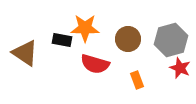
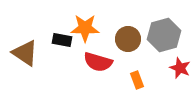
gray hexagon: moved 7 px left, 5 px up
red semicircle: moved 3 px right, 2 px up
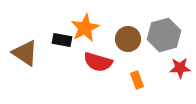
orange star: rotated 28 degrees counterclockwise
red star: rotated 25 degrees counterclockwise
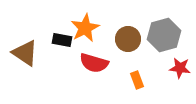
red semicircle: moved 4 px left, 1 px down
red star: rotated 10 degrees clockwise
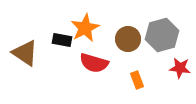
gray hexagon: moved 2 px left
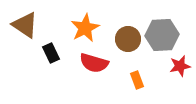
gray hexagon: rotated 12 degrees clockwise
black rectangle: moved 11 px left, 13 px down; rotated 54 degrees clockwise
brown triangle: moved 28 px up
red star: moved 2 px up; rotated 20 degrees counterclockwise
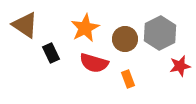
gray hexagon: moved 2 px left, 2 px up; rotated 24 degrees counterclockwise
brown circle: moved 3 px left
orange rectangle: moved 9 px left, 1 px up
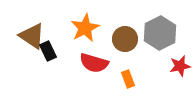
brown triangle: moved 7 px right, 11 px down
black rectangle: moved 3 px left, 2 px up
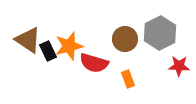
orange star: moved 16 px left, 18 px down; rotated 12 degrees clockwise
brown triangle: moved 4 px left, 4 px down
red star: moved 1 px left; rotated 15 degrees clockwise
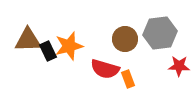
gray hexagon: rotated 20 degrees clockwise
brown triangle: rotated 36 degrees counterclockwise
red semicircle: moved 11 px right, 6 px down
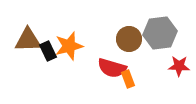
brown circle: moved 4 px right
red semicircle: moved 7 px right, 1 px up
